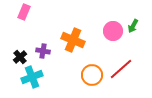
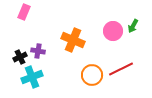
purple cross: moved 5 px left
black cross: rotated 16 degrees clockwise
red line: rotated 15 degrees clockwise
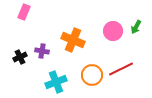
green arrow: moved 3 px right, 1 px down
purple cross: moved 4 px right
cyan cross: moved 24 px right, 5 px down
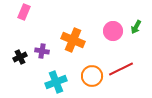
orange circle: moved 1 px down
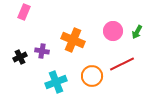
green arrow: moved 1 px right, 5 px down
red line: moved 1 px right, 5 px up
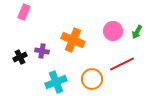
orange circle: moved 3 px down
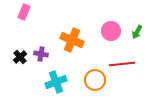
pink circle: moved 2 px left
orange cross: moved 1 px left
purple cross: moved 1 px left, 3 px down
black cross: rotated 16 degrees counterclockwise
red line: rotated 20 degrees clockwise
orange circle: moved 3 px right, 1 px down
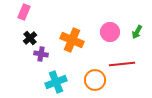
pink circle: moved 1 px left, 1 px down
black cross: moved 10 px right, 19 px up
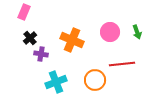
green arrow: rotated 48 degrees counterclockwise
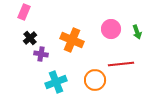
pink circle: moved 1 px right, 3 px up
red line: moved 1 px left
